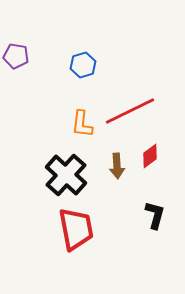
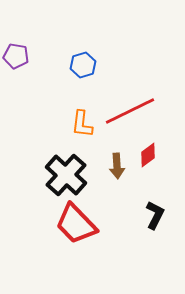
red diamond: moved 2 px left, 1 px up
black L-shape: rotated 12 degrees clockwise
red trapezoid: moved 5 px up; rotated 147 degrees clockwise
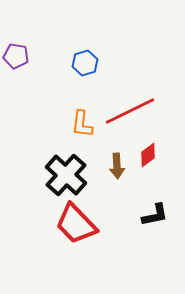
blue hexagon: moved 2 px right, 2 px up
black L-shape: rotated 52 degrees clockwise
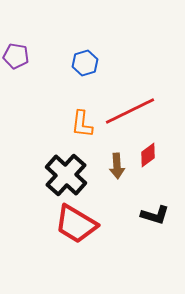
black L-shape: rotated 28 degrees clockwise
red trapezoid: rotated 15 degrees counterclockwise
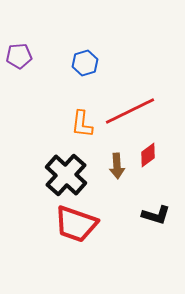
purple pentagon: moved 3 px right; rotated 15 degrees counterclockwise
black L-shape: moved 1 px right
red trapezoid: rotated 12 degrees counterclockwise
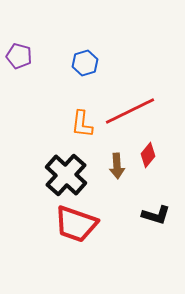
purple pentagon: rotated 20 degrees clockwise
red diamond: rotated 15 degrees counterclockwise
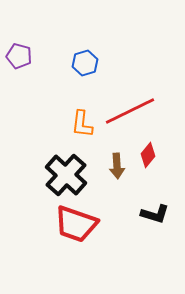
black L-shape: moved 1 px left, 1 px up
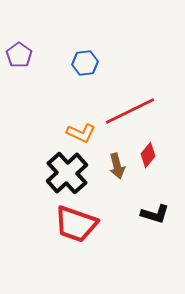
purple pentagon: moved 1 px up; rotated 20 degrees clockwise
blue hexagon: rotated 10 degrees clockwise
orange L-shape: moved 1 px left, 9 px down; rotated 72 degrees counterclockwise
brown arrow: rotated 10 degrees counterclockwise
black cross: moved 1 px right, 2 px up; rotated 6 degrees clockwise
